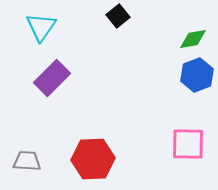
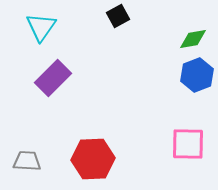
black square: rotated 10 degrees clockwise
purple rectangle: moved 1 px right
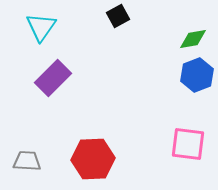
pink square: rotated 6 degrees clockwise
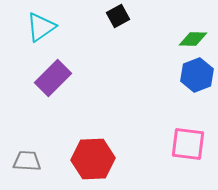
cyan triangle: rotated 20 degrees clockwise
green diamond: rotated 12 degrees clockwise
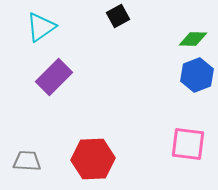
purple rectangle: moved 1 px right, 1 px up
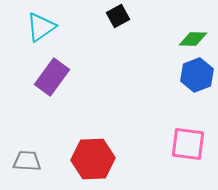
purple rectangle: moved 2 px left; rotated 9 degrees counterclockwise
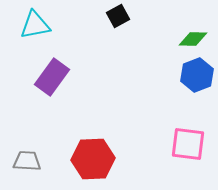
cyan triangle: moved 6 px left, 2 px up; rotated 24 degrees clockwise
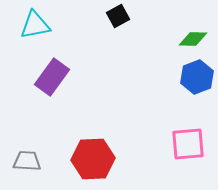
blue hexagon: moved 2 px down
pink square: rotated 12 degrees counterclockwise
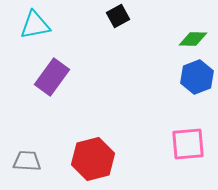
red hexagon: rotated 12 degrees counterclockwise
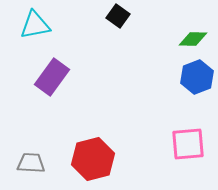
black square: rotated 25 degrees counterclockwise
gray trapezoid: moved 4 px right, 2 px down
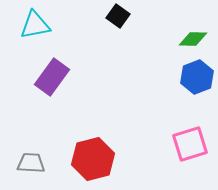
pink square: moved 2 px right; rotated 12 degrees counterclockwise
